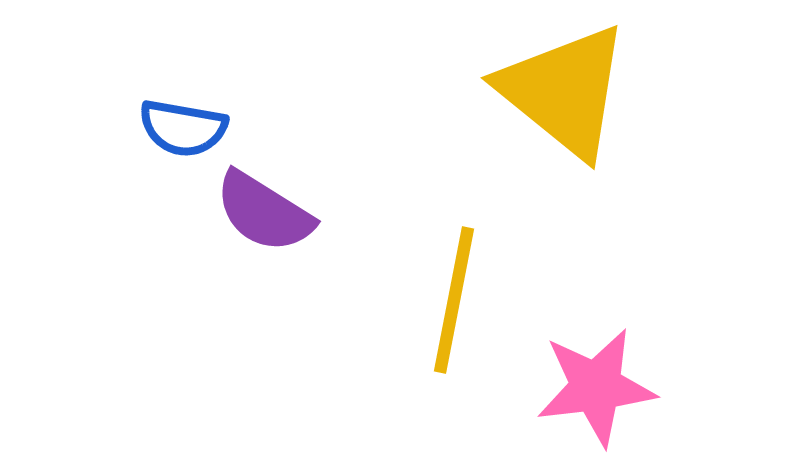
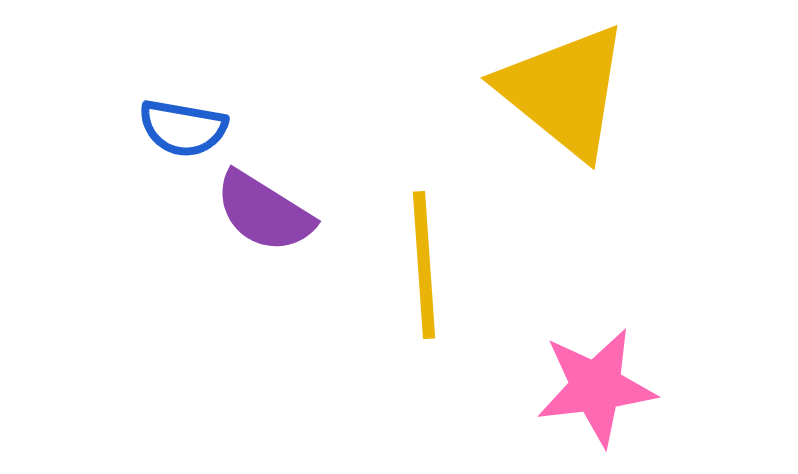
yellow line: moved 30 px left, 35 px up; rotated 15 degrees counterclockwise
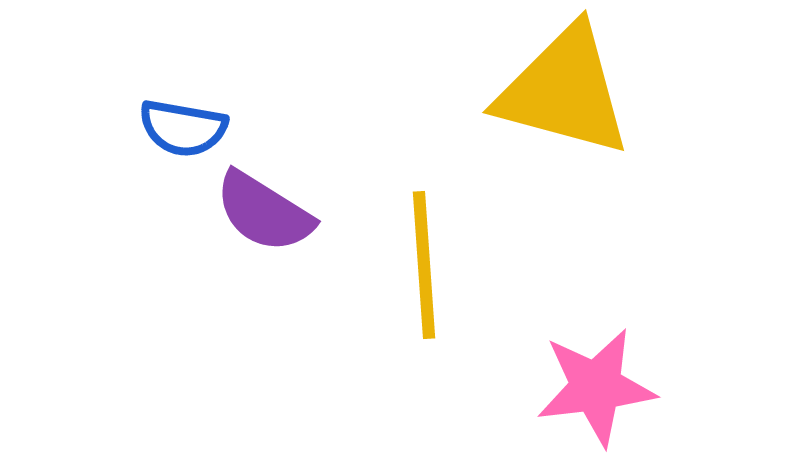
yellow triangle: rotated 24 degrees counterclockwise
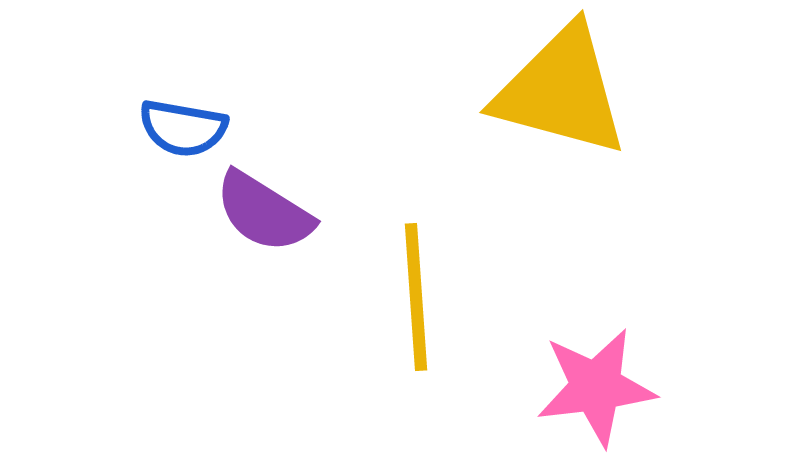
yellow triangle: moved 3 px left
yellow line: moved 8 px left, 32 px down
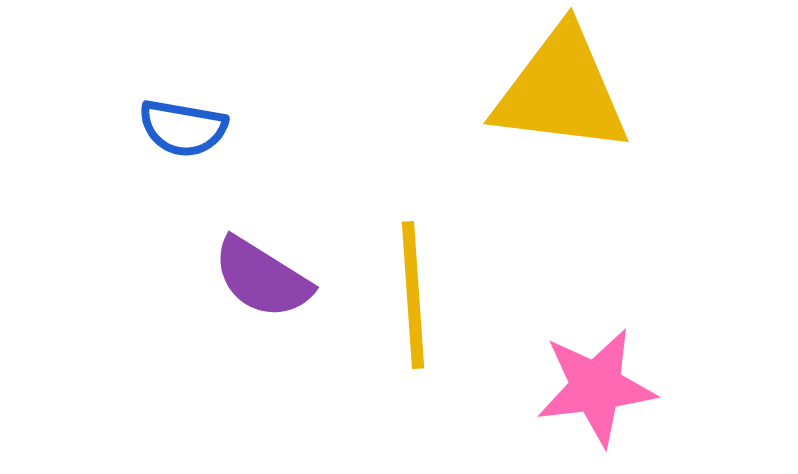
yellow triangle: rotated 8 degrees counterclockwise
purple semicircle: moved 2 px left, 66 px down
yellow line: moved 3 px left, 2 px up
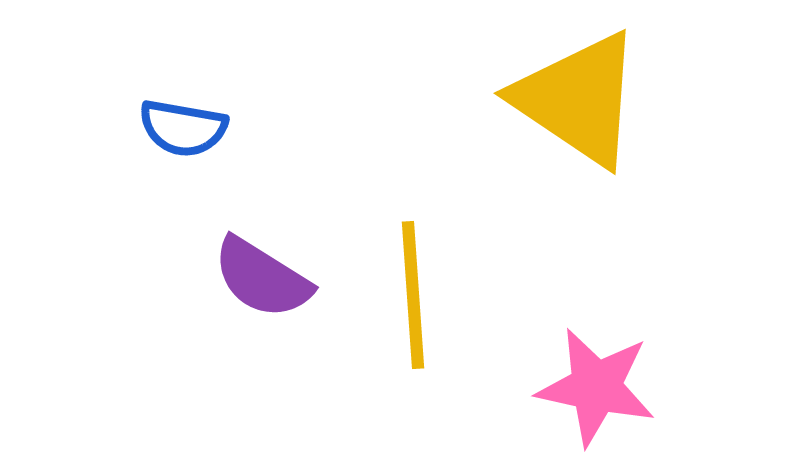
yellow triangle: moved 17 px right, 8 px down; rotated 27 degrees clockwise
pink star: rotated 19 degrees clockwise
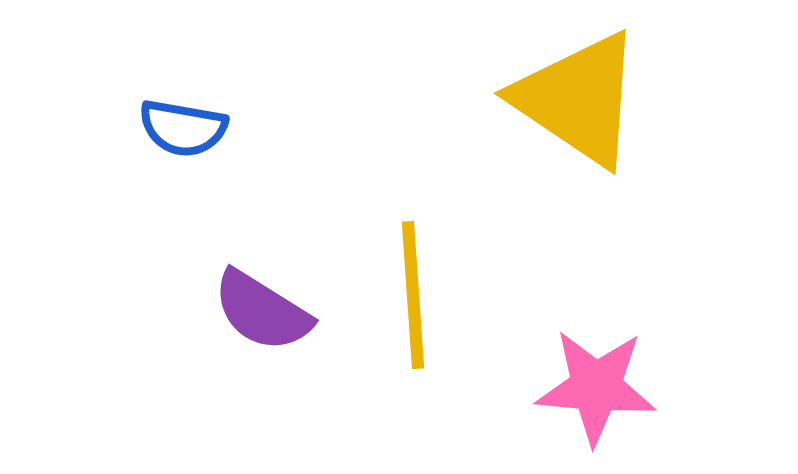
purple semicircle: moved 33 px down
pink star: rotated 7 degrees counterclockwise
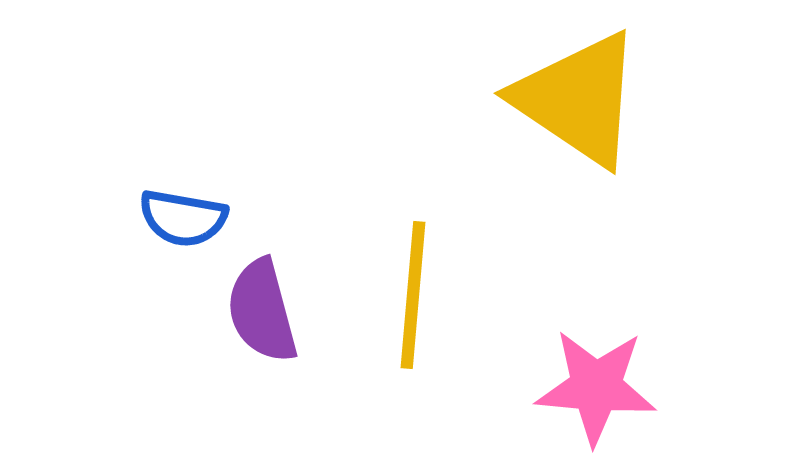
blue semicircle: moved 90 px down
yellow line: rotated 9 degrees clockwise
purple semicircle: rotated 43 degrees clockwise
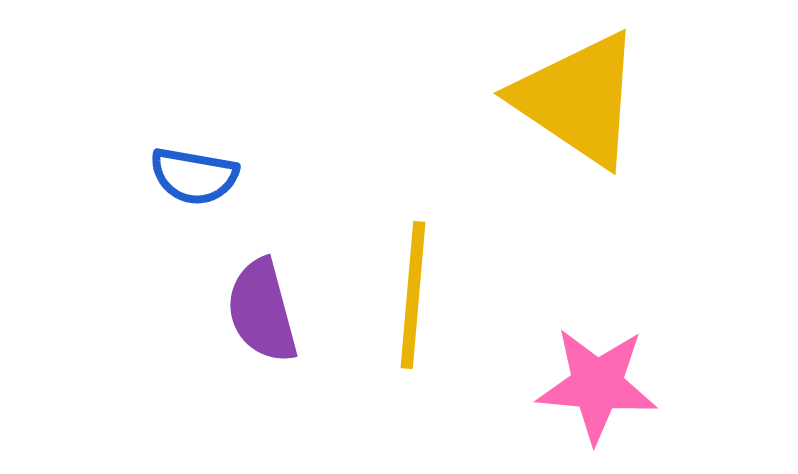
blue semicircle: moved 11 px right, 42 px up
pink star: moved 1 px right, 2 px up
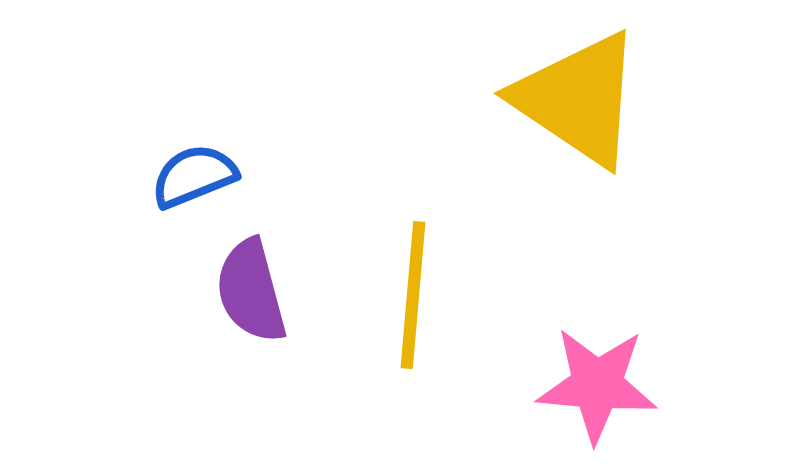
blue semicircle: rotated 148 degrees clockwise
purple semicircle: moved 11 px left, 20 px up
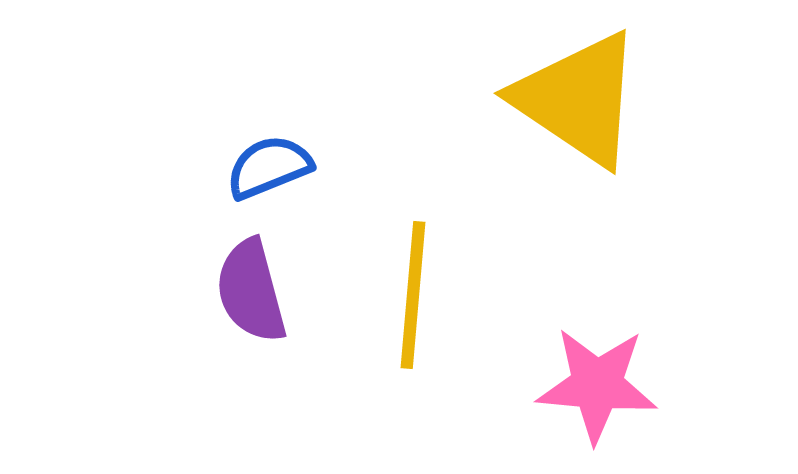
blue semicircle: moved 75 px right, 9 px up
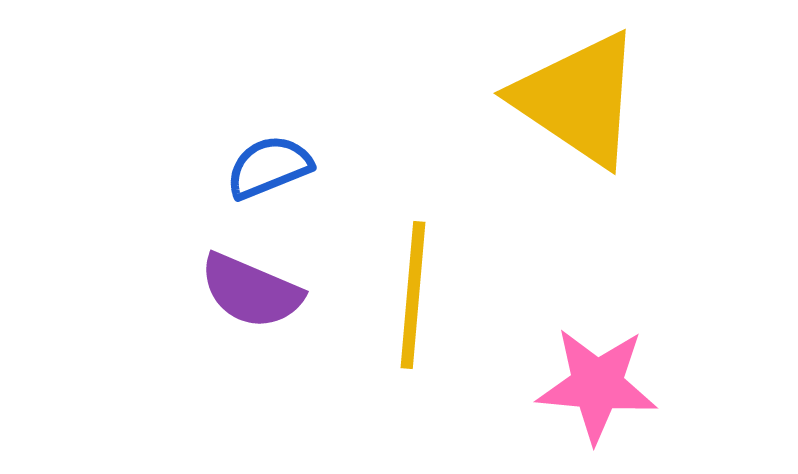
purple semicircle: rotated 52 degrees counterclockwise
